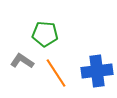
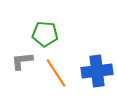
gray L-shape: rotated 40 degrees counterclockwise
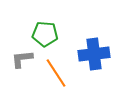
gray L-shape: moved 2 px up
blue cross: moved 3 px left, 17 px up
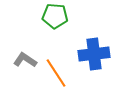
green pentagon: moved 10 px right, 18 px up
gray L-shape: moved 3 px right, 1 px down; rotated 40 degrees clockwise
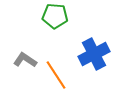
blue cross: rotated 20 degrees counterclockwise
orange line: moved 2 px down
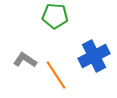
blue cross: moved 2 px down
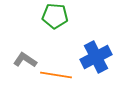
blue cross: moved 2 px right, 1 px down
orange line: rotated 48 degrees counterclockwise
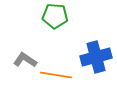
blue cross: rotated 12 degrees clockwise
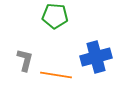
gray L-shape: rotated 70 degrees clockwise
